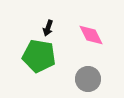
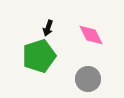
green pentagon: rotated 28 degrees counterclockwise
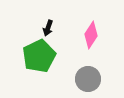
pink diamond: rotated 60 degrees clockwise
green pentagon: rotated 8 degrees counterclockwise
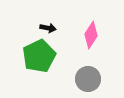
black arrow: rotated 98 degrees counterclockwise
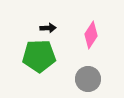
black arrow: rotated 14 degrees counterclockwise
green pentagon: rotated 24 degrees clockwise
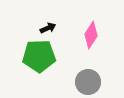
black arrow: rotated 21 degrees counterclockwise
gray circle: moved 3 px down
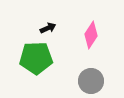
green pentagon: moved 3 px left, 2 px down
gray circle: moved 3 px right, 1 px up
